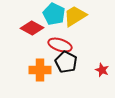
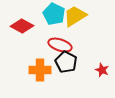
red diamond: moved 10 px left, 2 px up
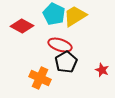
black pentagon: rotated 15 degrees clockwise
orange cross: moved 8 px down; rotated 25 degrees clockwise
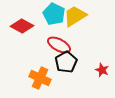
red ellipse: moved 1 px left; rotated 10 degrees clockwise
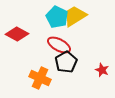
cyan pentagon: moved 3 px right, 3 px down
red diamond: moved 5 px left, 8 px down
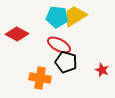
cyan pentagon: rotated 20 degrees counterclockwise
black pentagon: rotated 25 degrees counterclockwise
orange cross: rotated 15 degrees counterclockwise
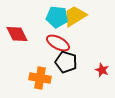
red diamond: rotated 35 degrees clockwise
red ellipse: moved 1 px left, 2 px up
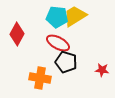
red diamond: rotated 55 degrees clockwise
red star: rotated 16 degrees counterclockwise
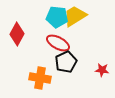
black pentagon: rotated 30 degrees clockwise
